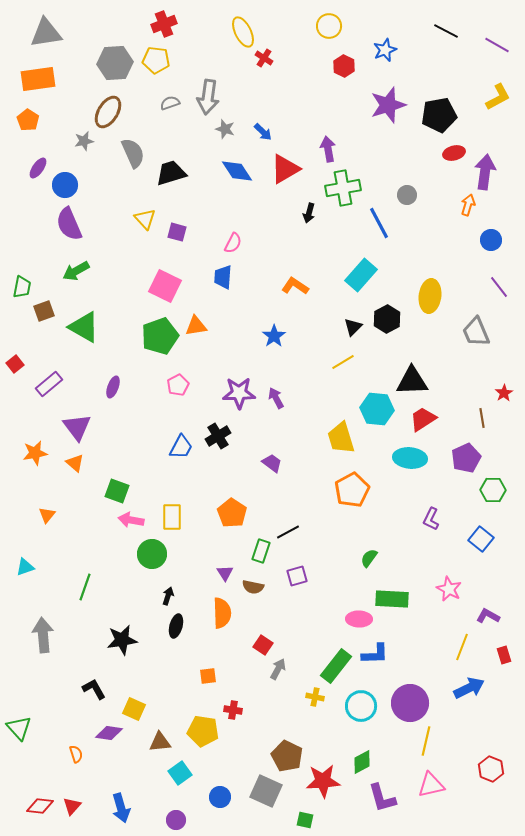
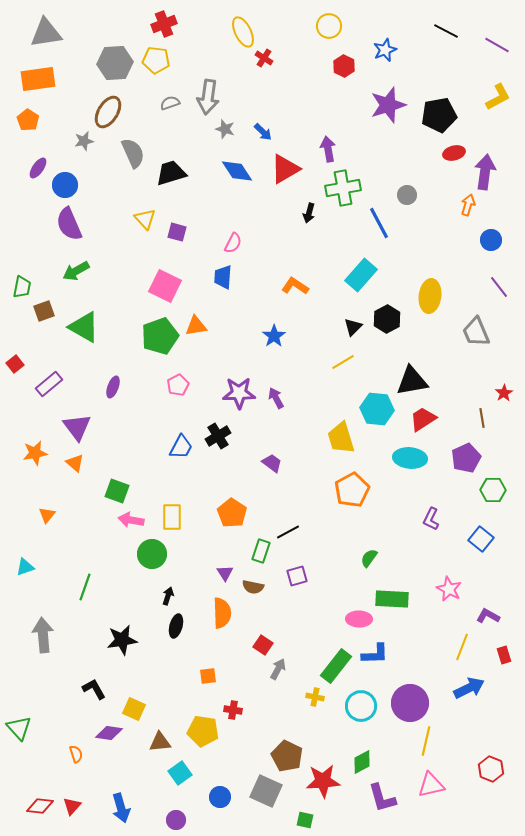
black triangle at (412, 381): rotated 8 degrees counterclockwise
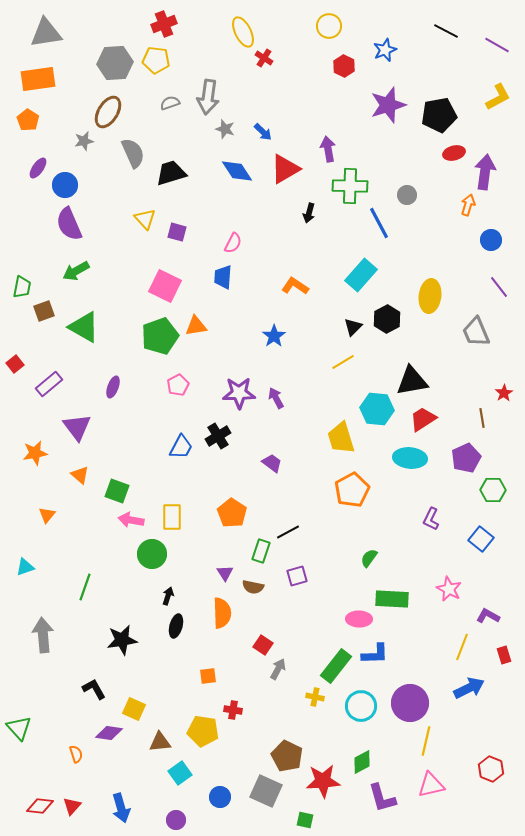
green cross at (343, 188): moved 7 px right, 2 px up; rotated 12 degrees clockwise
orange triangle at (75, 463): moved 5 px right, 12 px down
